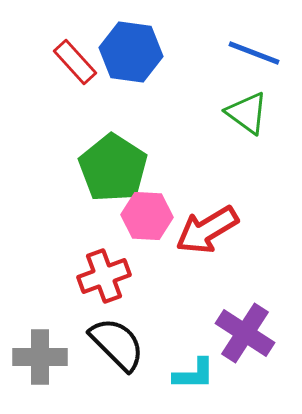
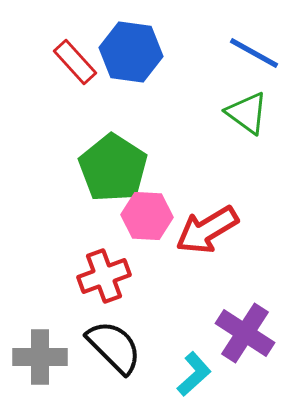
blue line: rotated 8 degrees clockwise
black semicircle: moved 3 px left, 3 px down
cyan L-shape: rotated 42 degrees counterclockwise
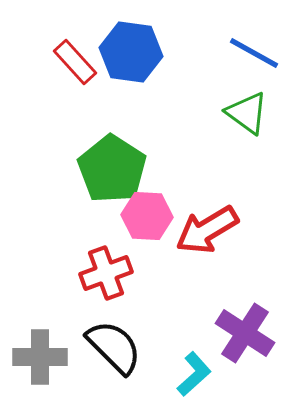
green pentagon: moved 1 px left, 1 px down
red cross: moved 2 px right, 3 px up
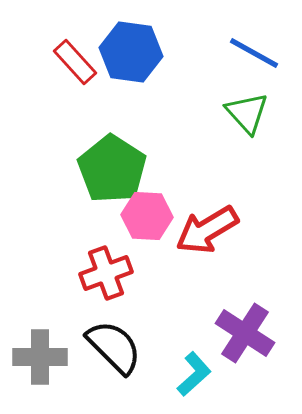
green triangle: rotated 12 degrees clockwise
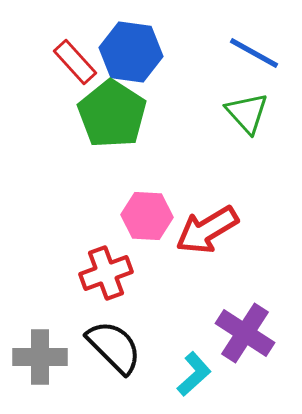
green pentagon: moved 55 px up
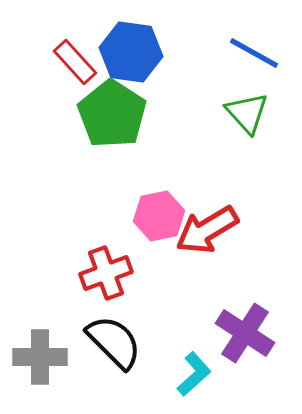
pink hexagon: moved 12 px right; rotated 15 degrees counterclockwise
black semicircle: moved 5 px up
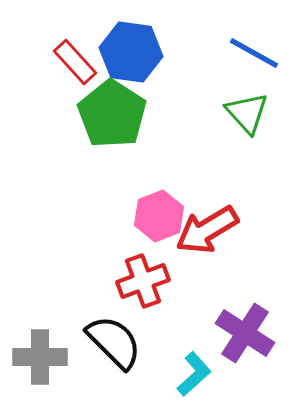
pink hexagon: rotated 9 degrees counterclockwise
red cross: moved 37 px right, 8 px down
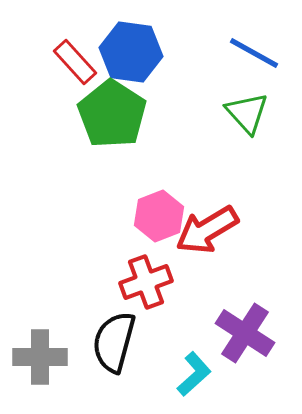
red cross: moved 3 px right, 1 px down
black semicircle: rotated 120 degrees counterclockwise
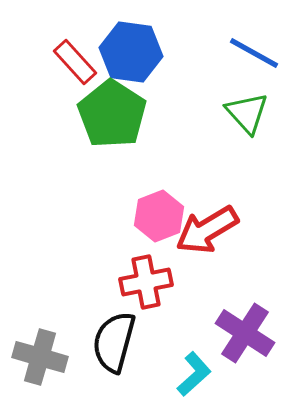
red cross: rotated 9 degrees clockwise
gray cross: rotated 16 degrees clockwise
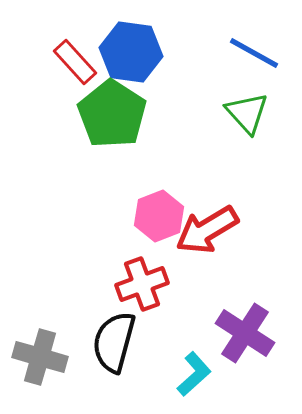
red cross: moved 4 px left, 2 px down; rotated 9 degrees counterclockwise
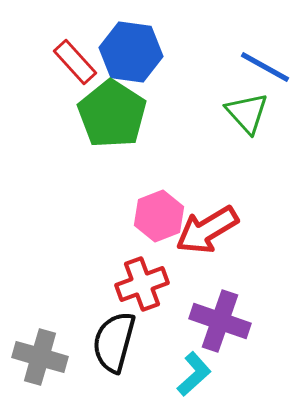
blue line: moved 11 px right, 14 px down
purple cross: moved 25 px left, 12 px up; rotated 14 degrees counterclockwise
